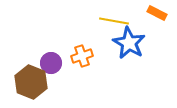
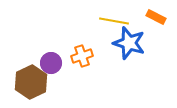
orange rectangle: moved 1 px left, 4 px down
blue star: rotated 12 degrees counterclockwise
brown hexagon: rotated 12 degrees clockwise
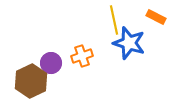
yellow line: moved 1 px up; rotated 68 degrees clockwise
brown hexagon: moved 1 px up
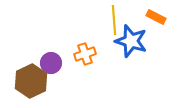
yellow line: rotated 8 degrees clockwise
blue star: moved 2 px right, 2 px up
orange cross: moved 3 px right, 2 px up
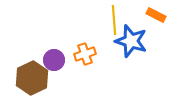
orange rectangle: moved 2 px up
purple circle: moved 3 px right, 3 px up
brown hexagon: moved 1 px right, 3 px up
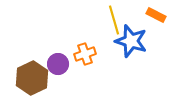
yellow line: rotated 12 degrees counterclockwise
purple circle: moved 4 px right, 4 px down
